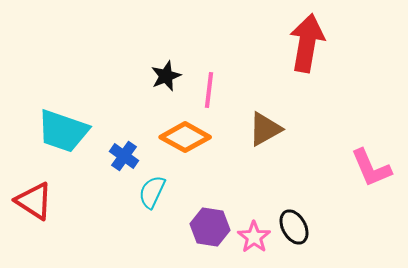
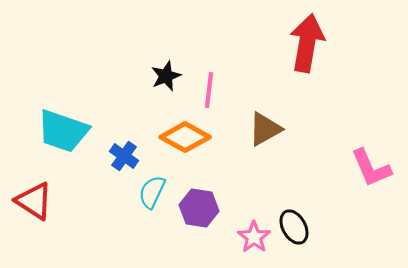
purple hexagon: moved 11 px left, 19 px up
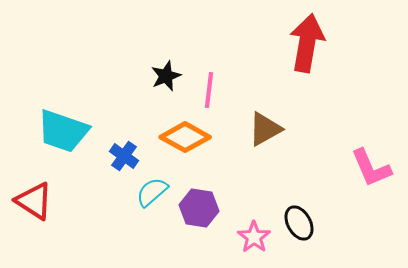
cyan semicircle: rotated 24 degrees clockwise
black ellipse: moved 5 px right, 4 px up
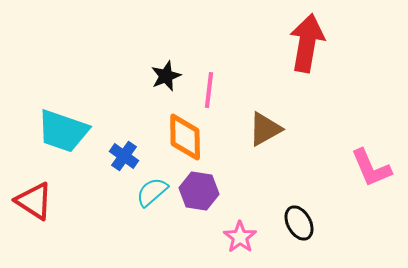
orange diamond: rotated 60 degrees clockwise
purple hexagon: moved 17 px up
pink star: moved 14 px left
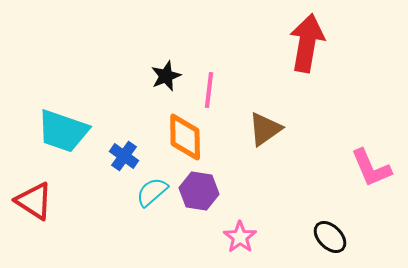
brown triangle: rotated 6 degrees counterclockwise
black ellipse: moved 31 px right, 14 px down; rotated 16 degrees counterclockwise
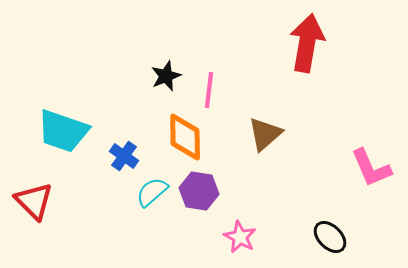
brown triangle: moved 5 px down; rotated 6 degrees counterclockwise
red triangle: rotated 12 degrees clockwise
pink star: rotated 8 degrees counterclockwise
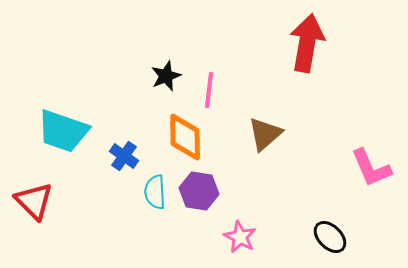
cyan semicircle: moved 3 px right; rotated 52 degrees counterclockwise
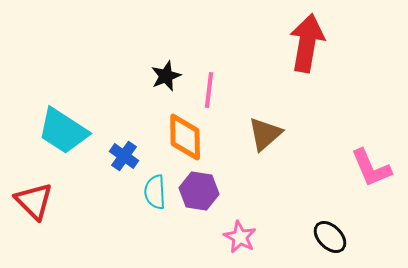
cyan trapezoid: rotated 14 degrees clockwise
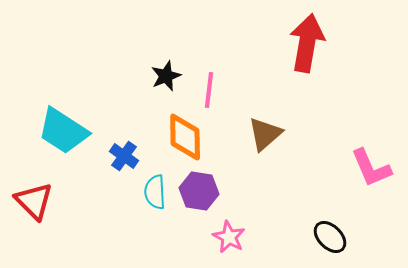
pink star: moved 11 px left
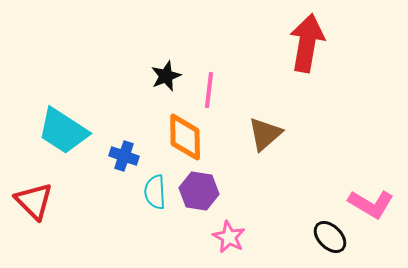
blue cross: rotated 16 degrees counterclockwise
pink L-shape: moved 36 px down; rotated 36 degrees counterclockwise
